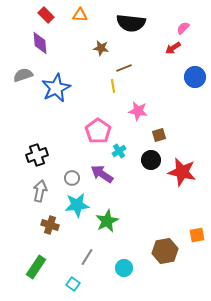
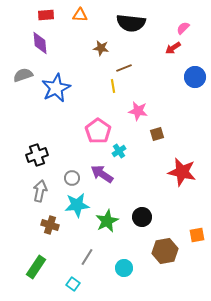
red rectangle: rotated 49 degrees counterclockwise
brown square: moved 2 px left, 1 px up
black circle: moved 9 px left, 57 px down
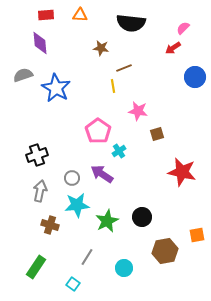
blue star: rotated 16 degrees counterclockwise
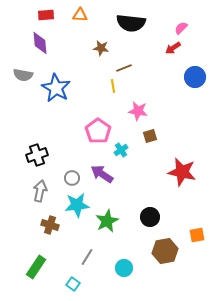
pink semicircle: moved 2 px left
gray semicircle: rotated 150 degrees counterclockwise
brown square: moved 7 px left, 2 px down
cyan cross: moved 2 px right, 1 px up
black circle: moved 8 px right
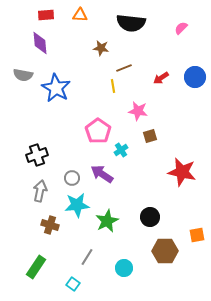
red arrow: moved 12 px left, 30 px down
brown hexagon: rotated 10 degrees clockwise
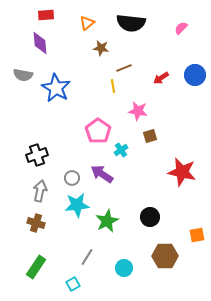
orange triangle: moved 7 px right, 8 px down; rotated 42 degrees counterclockwise
blue circle: moved 2 px up
brown cross: moved 14 px left, 2 px up
brown hexagon: moved 5 px down
cyan square: rotated 24 degrees clockwise
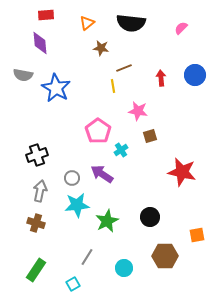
red arrow: rotated 119 degrees clockwise
green rectangle: moved 3 px down
